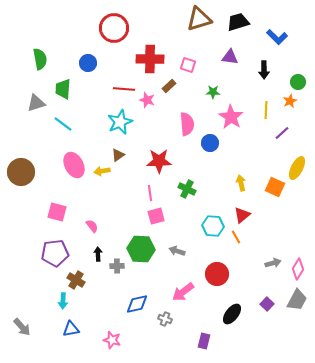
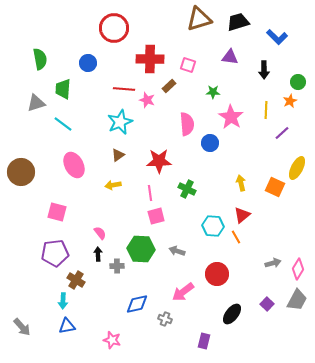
yellow arrow at (102, 171): moved 11 px right, 14 px down
pink semicircle at (92, 226): moved 8 px right, 7 px down
blue triangle at (71, 329): moved 4 px left, 3 px up
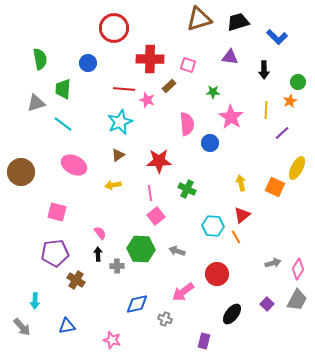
pink ellipse at (74, 165): rotated 35 degrees counterclockwise
pink square at (156, 216): rotated 24 degrees counterclockwise
cyan arrow at (63, 301): moved 28 px left
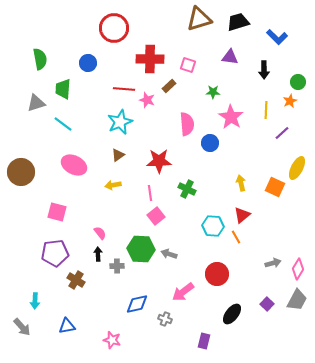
gray arrow at (177, 251): moved 8 px left, 3 px down
